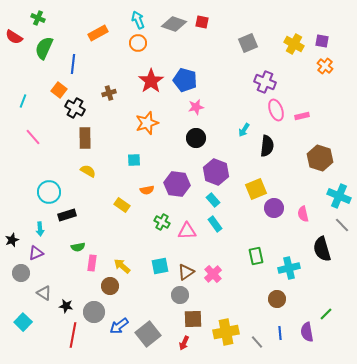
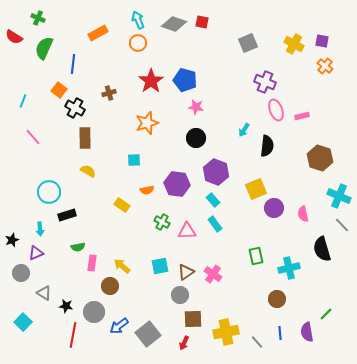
pink star at (196, 107): rotated 21 degrees clockwise
pink cross at (213, 274): rotated 12 degrees counterclockwise
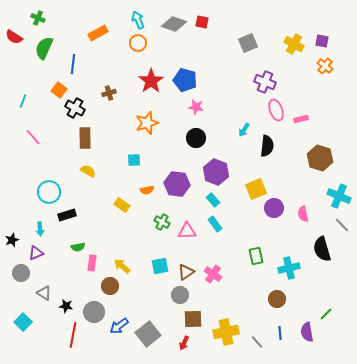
pink rectangle at (302, 116): moved 1 px left, 3 px down
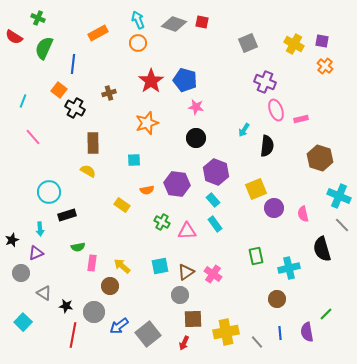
brown rectangle at (85, 138): moved 8 px right, 5 px down
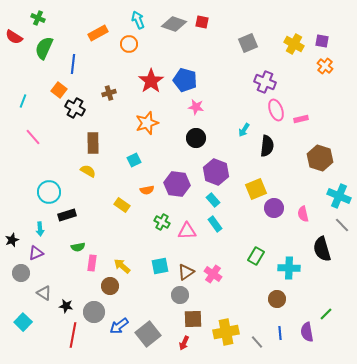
orange circle at (138, 43): moved 9 px left, 1 px down
cyan square at (134, 160): rotated 24 degrees counterclockwise
green rectangle at (256, 256): rotated 42 degrees clockwise
cyan cross at (289, 268): rotated 15 degrees clockwise
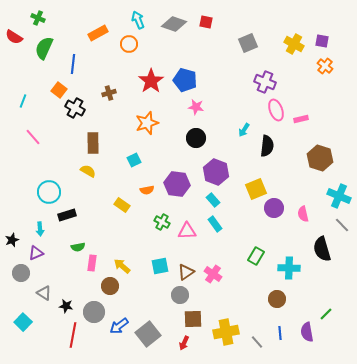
red square at (202, 22): moved 4 px right
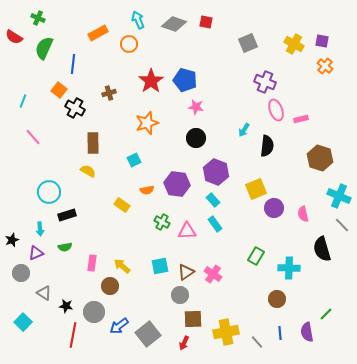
green semicircle at (78, 247): moved 13 px left
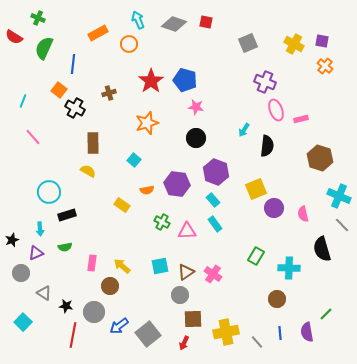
cyan square at (134, 160): rotated 24 degrees counterclockwise
